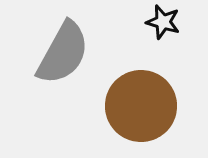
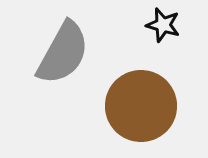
black star: moved 3 px down
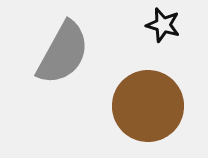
brown circle: moved 7 px right
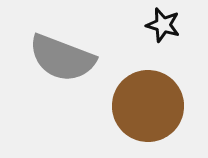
gray semicircle: moved 1 px left, 5 px down; rotated 82 degrees clockwise
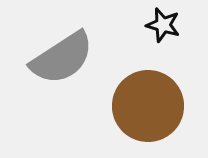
gray semicircle: rotated 54 degrees counterclockwise
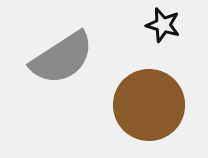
brown circle: moved 1 px right, 1 px up
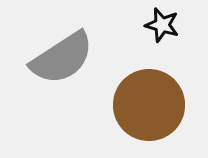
black star: moved 1 px left
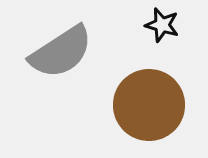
gray semicircle: moved 1 px left, 6 px up
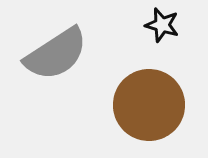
gray semicircle: moved 5 px left, 2 px down
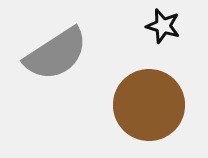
black star: moved 1 px right, 1 px down
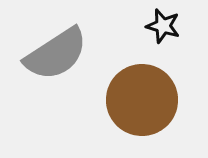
brown circle: moved 7 px left, 5 px up
